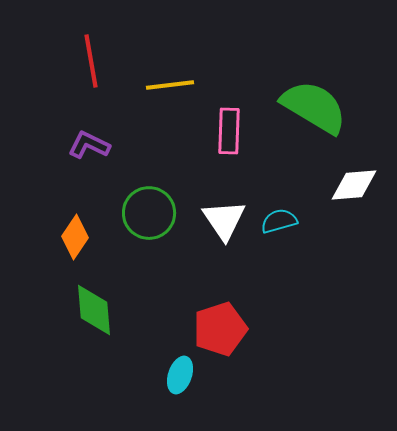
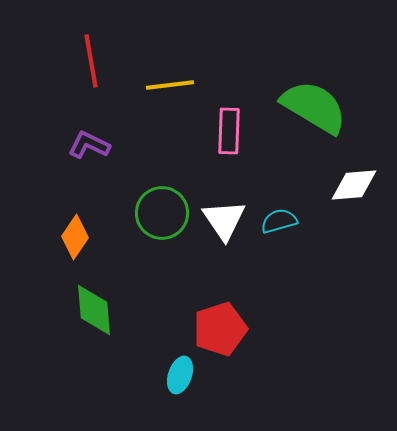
green circle: moved 13 px right
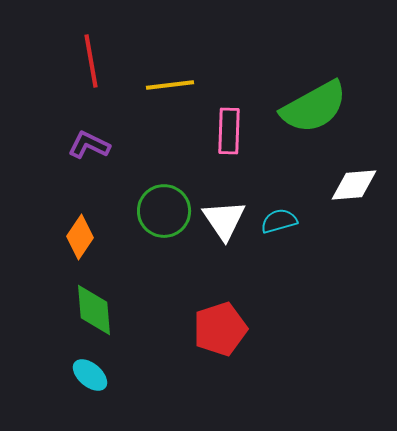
green semicircle: rotated 120 degrees clockwise
green circle: moved 2 px right, 2 px up
orange diamond: moved 5 px right
cyan ellipse: moved 90 px left; rotated 69 degrees counterclockwise
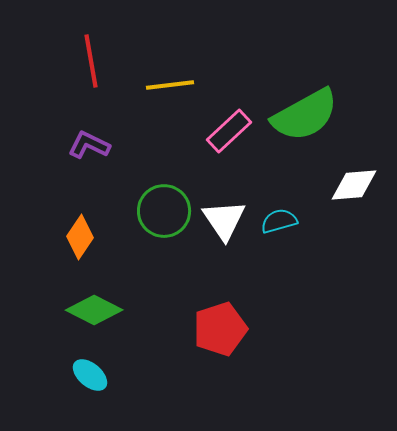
green semicircle: moved 9 px left, 8 px down
pink rectangle: rotated 45 degrees clockwise
green diamond: rotated 58 degrees counterclockwise
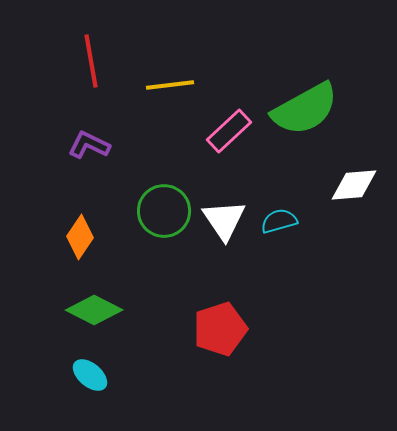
green semicircle: moved 6 px up
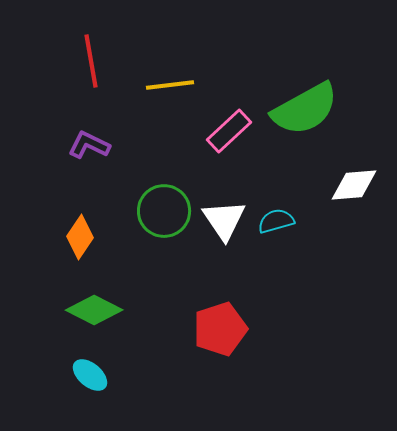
cyan semicircle: moved 3 px left
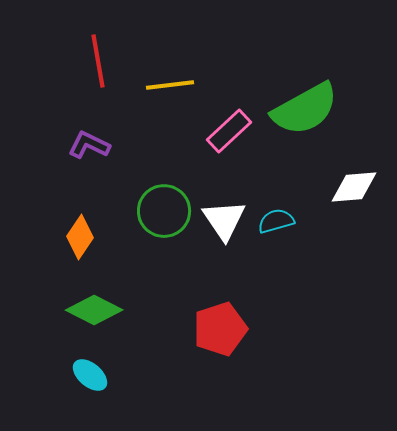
red line: moved 7 px right
white diamond: moved 2 px down
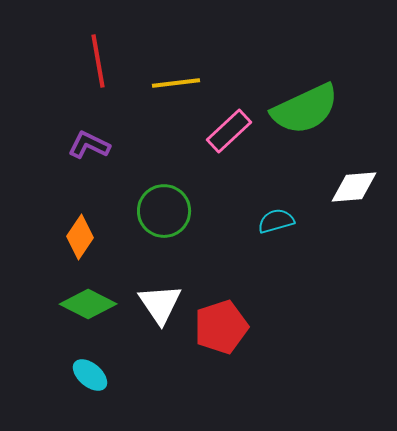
yellow line: moved 6 px right, 2 px up
green semicircle: rotated 4 degrees clockwise
white triangle: moved 64 px left, 84 px down
green diamond: moved 6 px left, 6 px up
red pentagon: moved 1 px right, 2 px up
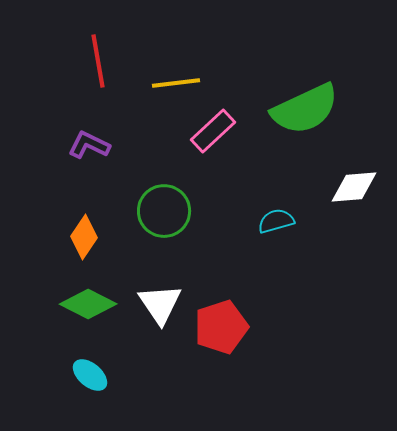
pink rectangle: moved 16 px left
orange diamond: moved 4 px right
